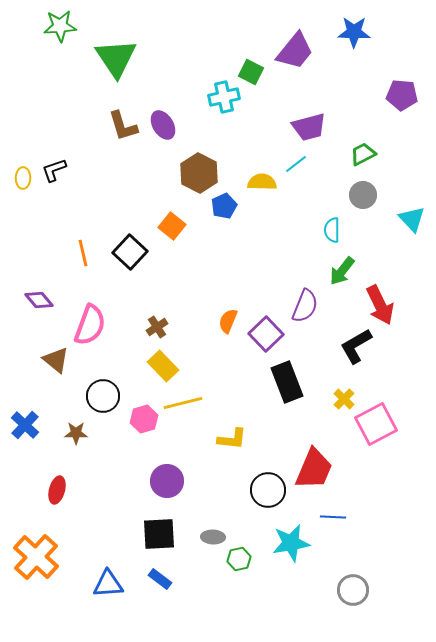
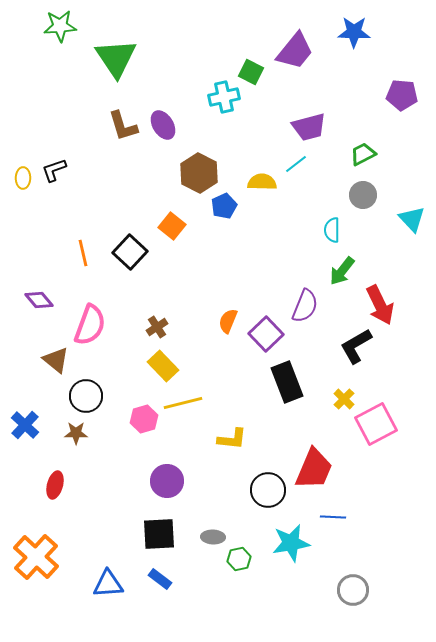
black circle at (103, 396): moved 17 px left
red ellipse at (57, 490): moved 2 px left, 5 px up
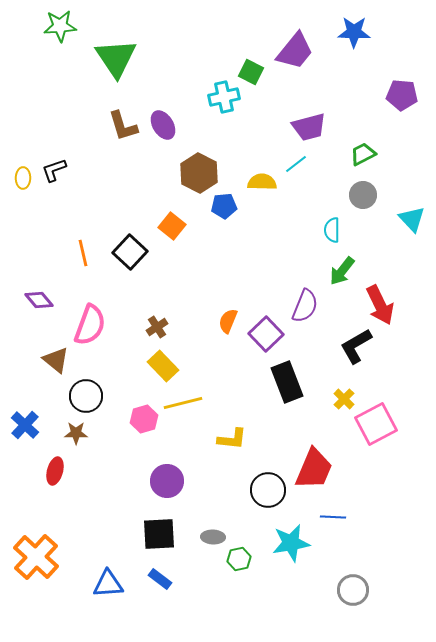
blue pentagon at (224, 206): rotated 20 degrees clockwise
red ellipse at (55, 485): moved 14 px up
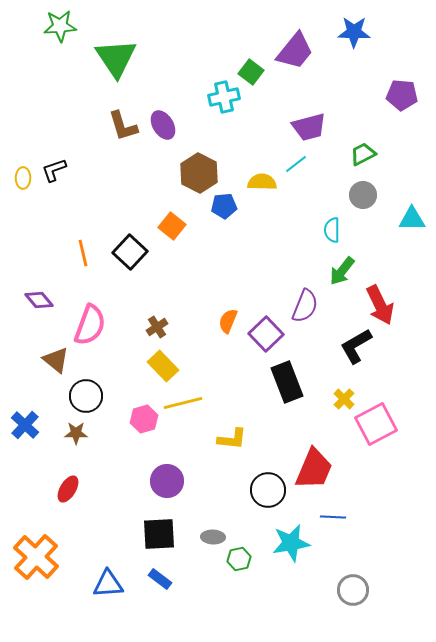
green square at (251, 72): rotated 10 degrees clockwise
cyan triangle at (412, 219): rotated 48 degrees counterclockwise
red ellipse at (55, 471): moved 13 px right, 18 px down; rotated 16 degrees clockwise
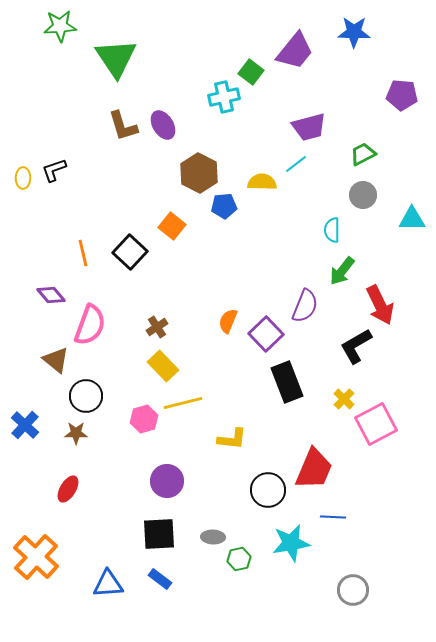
purple diamond at (39, 300): moved 12 px right, 5 px up
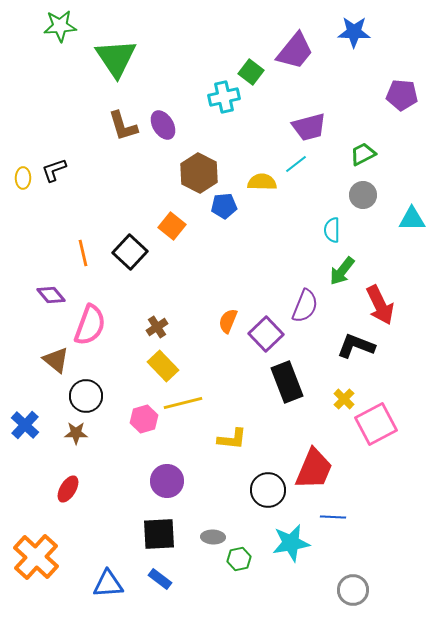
black L-shape at (356, 346): rotated 51 degrees clockwise
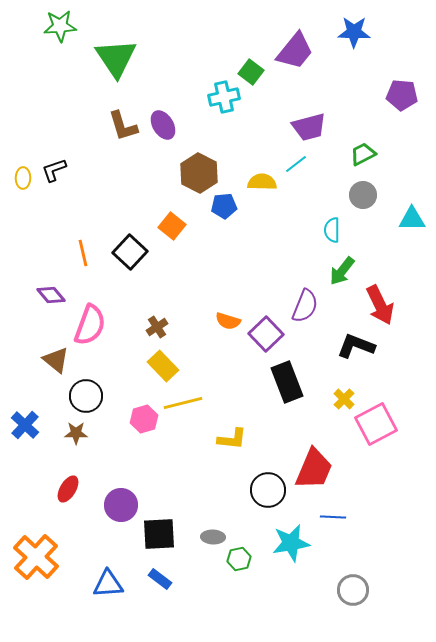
orange semicircle at (228, 321): rotated 95 degrees counterclockwise
purple circle at (167, 481): moved 46 px left, 24 px down
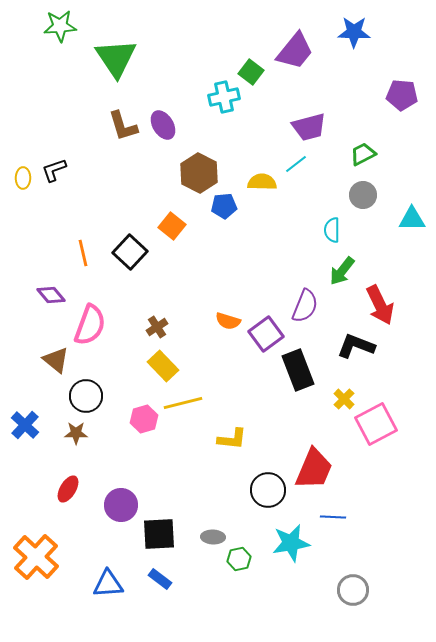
purple square at (266, 334): rotated 8 degrees clockwise
black rectangle at (287, 382): moved 11 px right, 12 px up
